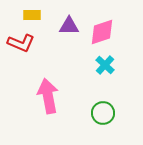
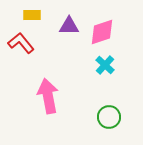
red L-shape: rotated 152 degrees counterclockwise
green circle: moved 6 px right, 4 px down
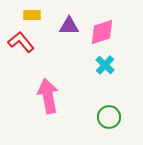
red L-shape: moved 1 px up
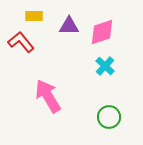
yellow rectangle: moved 2 px right, 1 px down
cyan cross: moved 1 px down
pink arrow: rotated 20 degrees counterclockwise
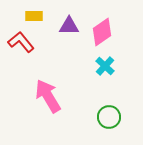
pink diamond: rotated 16 degrees counterclockwise
